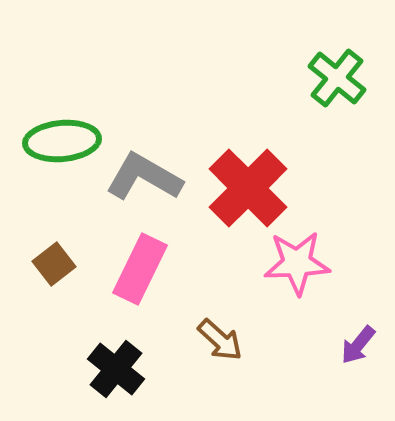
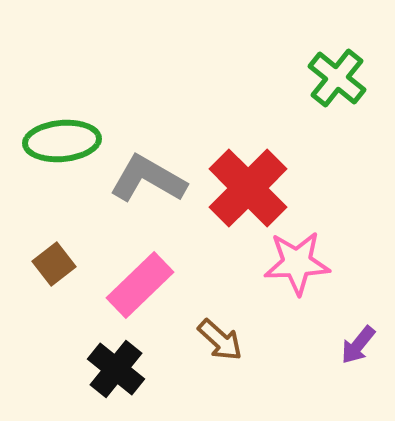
gray L-shape: moved 4 px right, 2 px down
pink rectangle: moved 16 px down; rotated 20 degrees clockwise
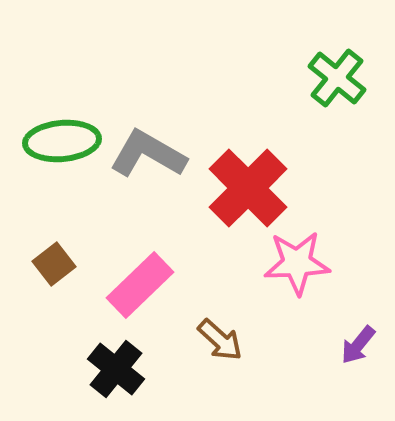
gray L-shape: moved 25 px up
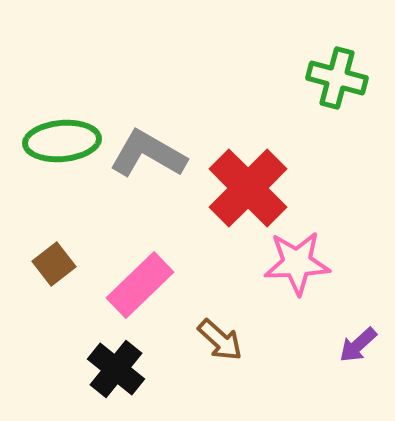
green cross: rotated 24 degrees counterclockwise
purple arrow: rotated 9 degrees clockwise
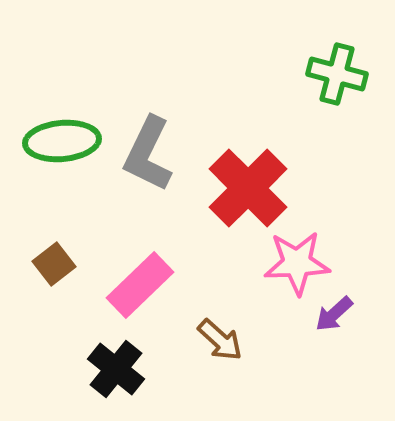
green cross: moved 4 px up
gray L-shape: rotated 94 degrees counterclockwise
purple arrow: moved 24 px left, 31 px up
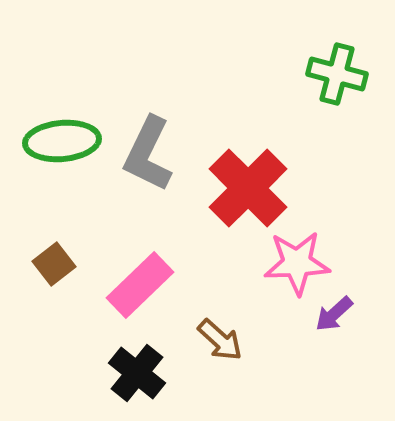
black cross: moved 21 px right, 4 px down
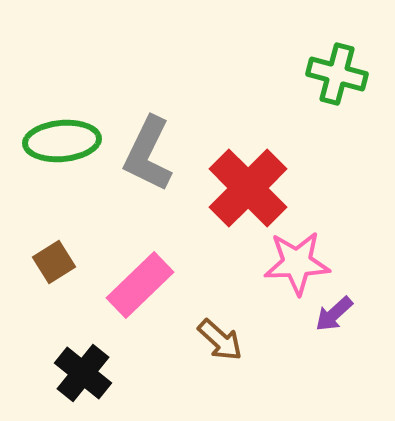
brown square: moved 2 px up; rotated 6 degrees clockwise
black cross: moved 54 px left
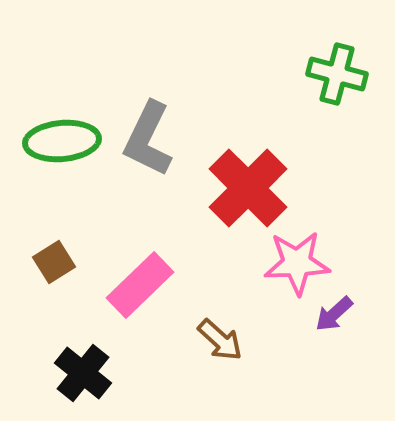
gray L-shape: moved 15 px up
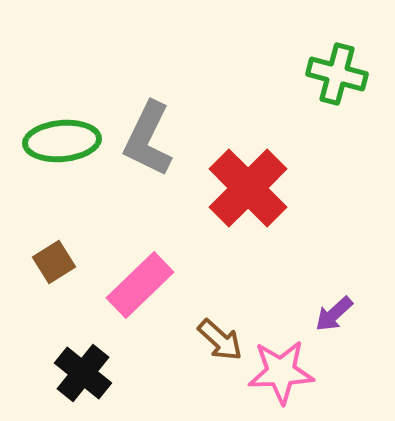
pink star: moved 16 px left, 109 px down
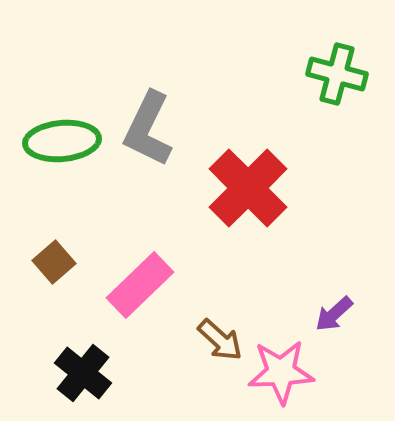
gray L-shape: moved 10 px up
brown square: rotated 9 degrees counterclockwise
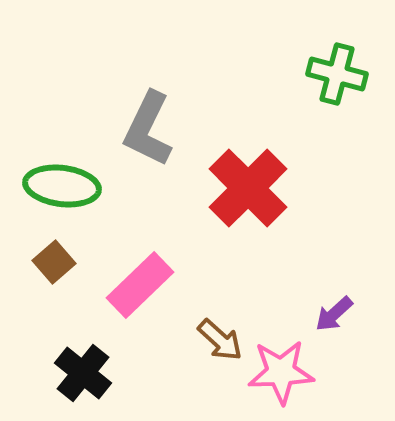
green ellipse: moved 45 px down; rotated 12 degrees clockwise
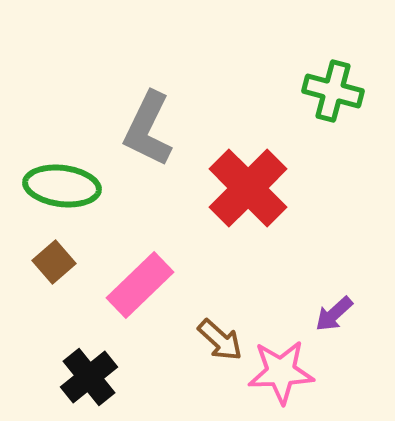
green cross: moved 4 px left, 17 px down
black cross: moved 6 px right, 4 px down; rotated 12 degrees clockwise
